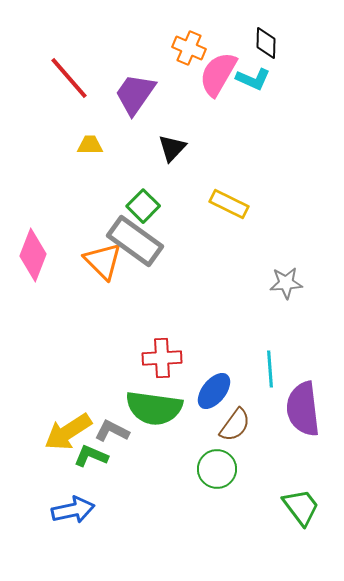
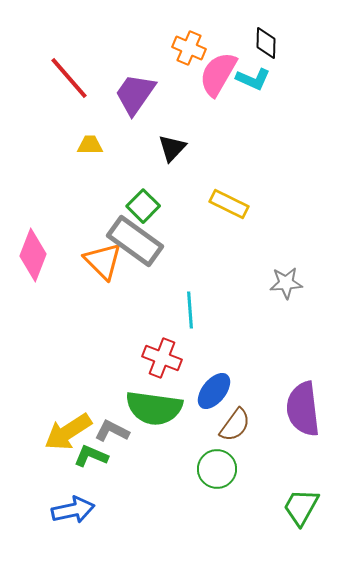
red cross: rotated 24 degrees clockwise
cyan line: moved 80 px left, 59 px up
green trapezoid: rotated 114 degrees counterclockwise
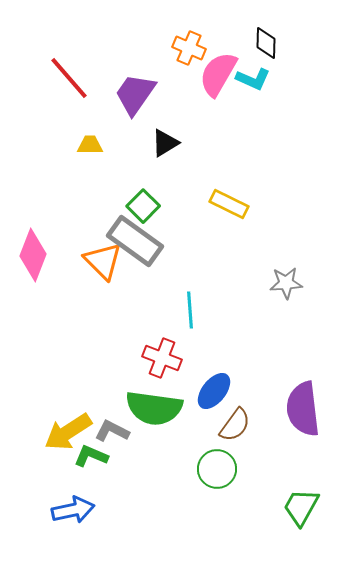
black triangle: moved 7 px left, 5 px up; rotated 16 degrees clockwise
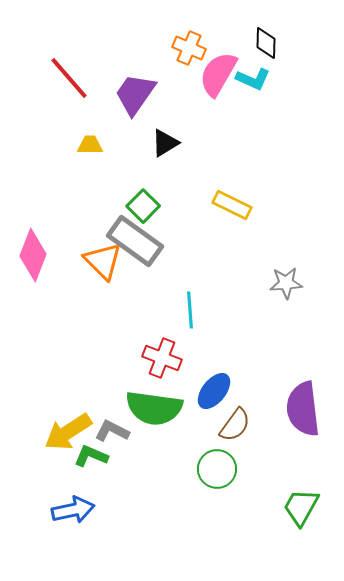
yellow rectangle: moved 3 px right, 1 px down
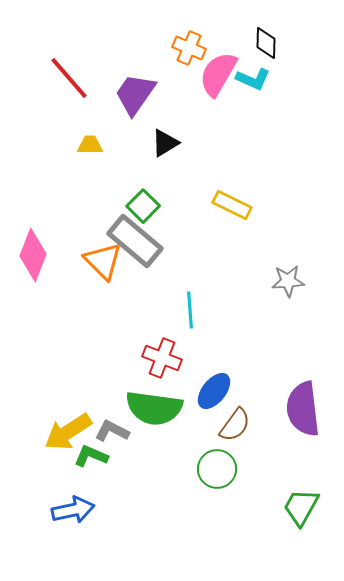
gray rectangle: rotated 4 degrees clockwise
gray star: moved 2 px right, 2 px up
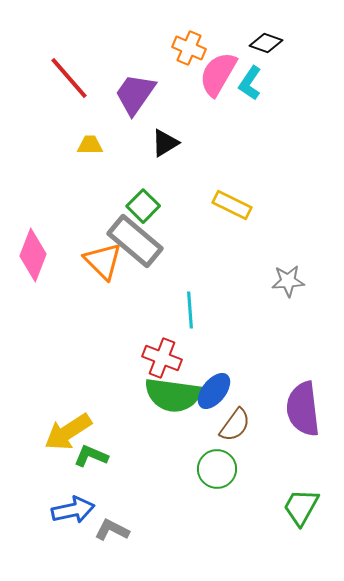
black diamond: rotated 72 degrees counterclockwise
cyan L-shape: moved 3 px left, 4 px down; rotated 100 degrees clockwise
green semicircle: moved 19 px right, 13 px up
gray L-shape: moved 99 px down
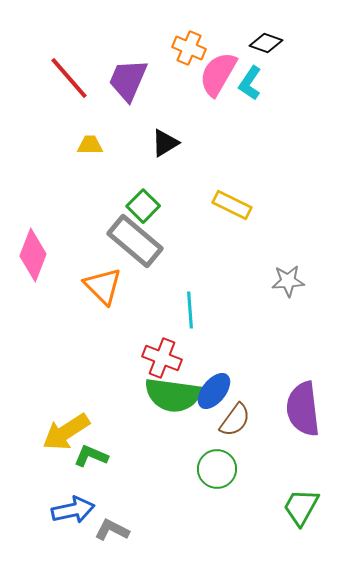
purple trapezoid: moved 7 px left, 14 px up; rotated 12 degrees counterclockwise
orange triangle: moved 25 px down
brown semicircle: moved 5 px up
yellow arrow: moved 2 px left
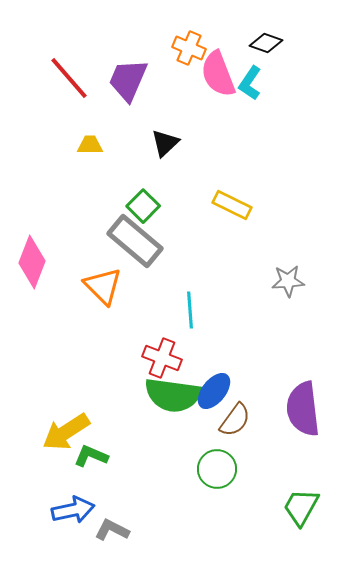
pink semicircle: rotated 51 degrees counterclockwise
black triangle: rotated 12 degrees counterclockwise
pink diamond: moved 1 px left, 7 px down
